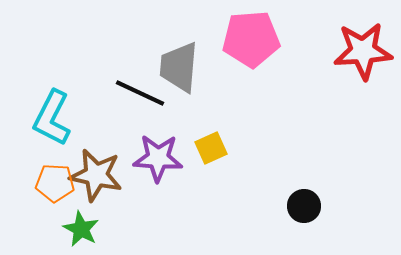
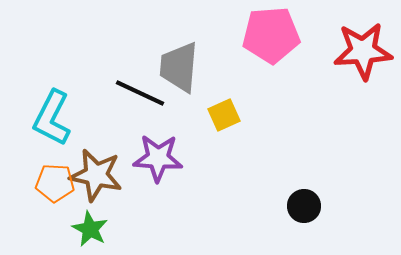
pink pentagon: moved 20 px right, 4 px up
yellow square: moved 13 px right, 33 px up
green star: moved 9 px right
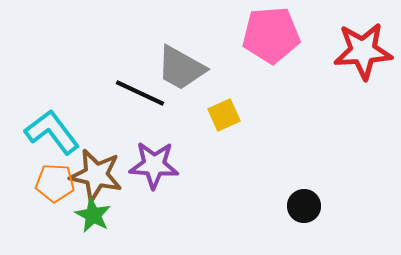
gray trapezoid: moved 2 px right, 1 px down; rotated 66 degrees counterclockwise
cyan L-shape: moved 14 px down; rotated 116 degrees clockwise
purple star: moved 4 px left, 7 px down
green star: moved 3 px right, 14 px up
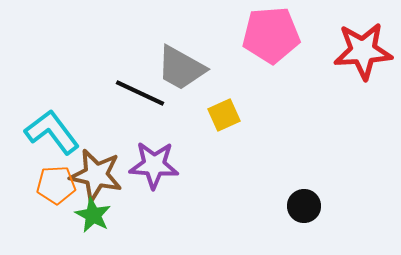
orange pentagon: moved 1 px right, 2 px down; rotated 6 degrees counterclockwise
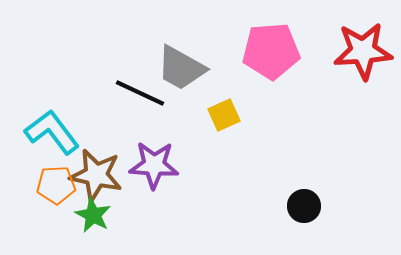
pink pentagon: moved 16 px down
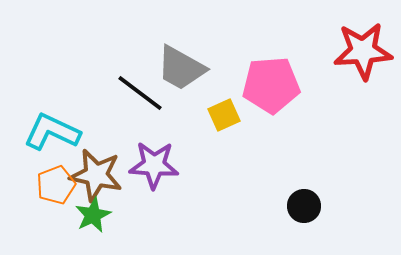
pink pentagon: moved 34 px down
black line: rotated 12 degrees clockwise
cyan L-shape: rotated 28 degrees counterclockwise
orange pentagon: rotated 18 degrees counterclockwise
green star: rotated 18 degrees clockwise
